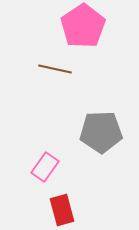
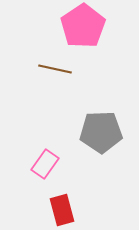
pink rectangle: moved 3 px up
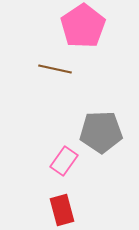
pink rectangle: moved 19 px right, 3 px up
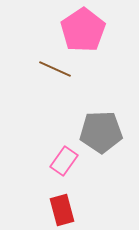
pink pentagon: moved 4 px down
brown line: rotated 12 degrees clockwise
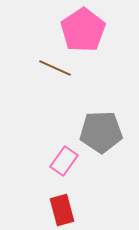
brown line: moved 1 px up
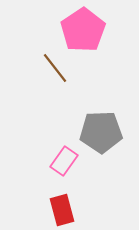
brown line: rotated 28 degrees clockwise
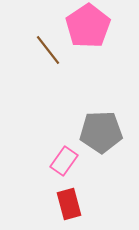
pink pentagon: moved 5 px right, 4 px up
brown line: moved 7 px left, 18 px up
red rectangle: moved 7 px right, 6 px up
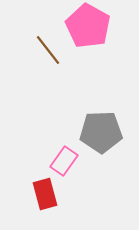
pink pentagon: rotated 9 degrees counterclockwise
red rectangle: moved 24 px left, 10 px up
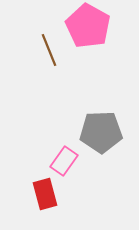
brown line: moved 1 px right; rotated 16 degrees clockwise
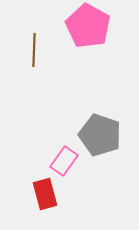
brown line: moved 15 px left; rotated 24 degrees clockwise
gray pentagon: moved 1 px left, 3 px down; rotated 21 degrees clockwise
